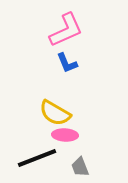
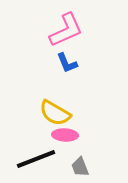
black line: moved 1 px left, 1 px down
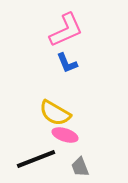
pink ellipse: rotated 15 degrees clockwise
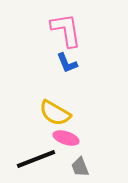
pink L-shape: rotated 75 degrees counterclockwise
pink ellipse: moved 1 px right, 3 px down
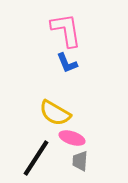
pink ellipse: moved 6 px right
black line: moved 1 px up; rotated 36 degrees counterclockwise
gray trapezoid: moved 6 px up; rotated 25 degrees clockwise
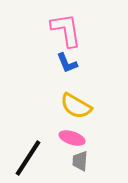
yellow semicircle: moved 21 px right, 7 px up
black line: moved 8 px left
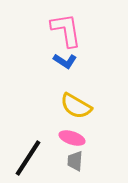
blue L-shape: moved 2 px left, 2 px up; rotated 35 degrees counterclockwise
gray trapezoid: moved 5 px left
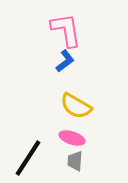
blue L-shape: rotated 70 degrees counterclockwise
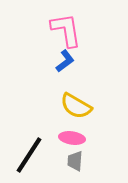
pink ellipse: rotated 10 degrees counterclockwise
black line: moved 1 px right, 3 px up
